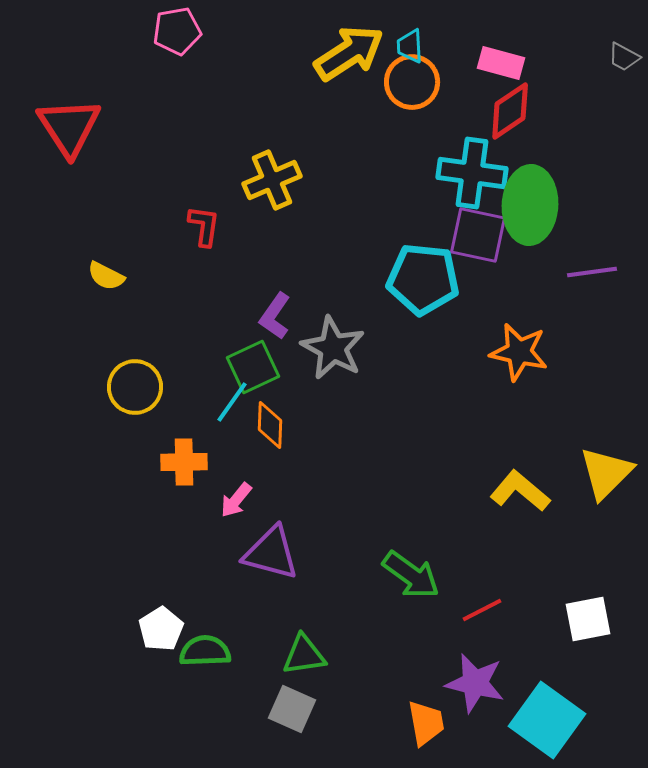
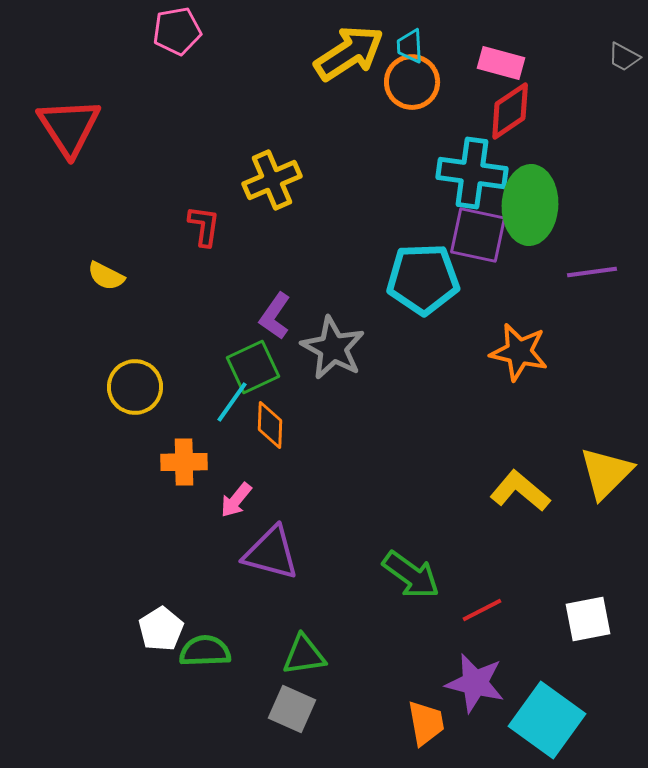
cyan pentagon: rotated 8 degrees counterclockwise
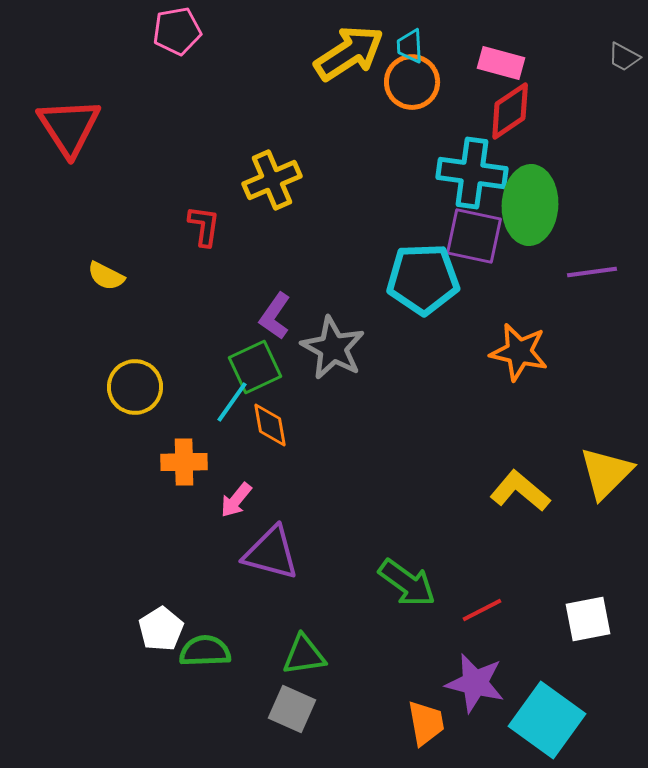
purple square: moved 4 px left, 1 px down
green square: moved 2 px right
orange diamond: rotated 12 degrees counterclockwise
green arrow: moved 4 px left, 8 px down
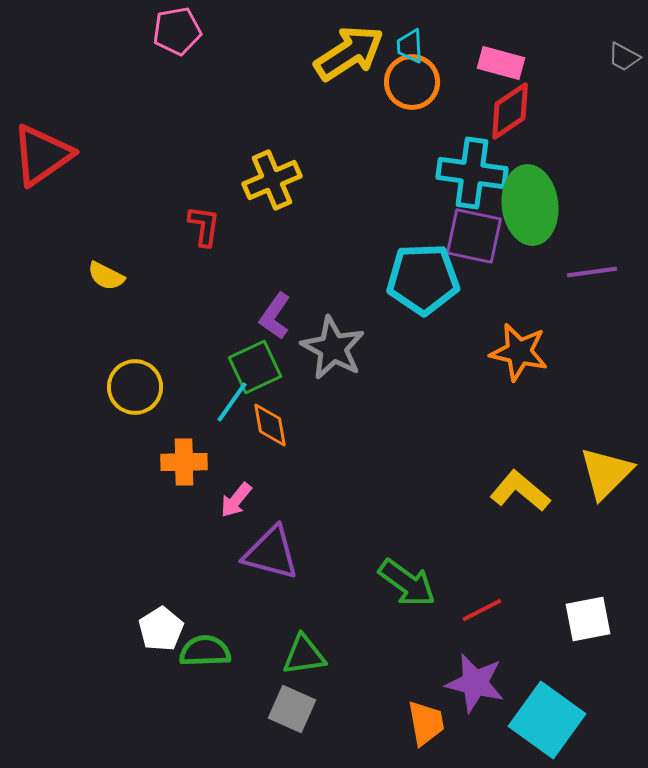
red triangle: moved 27 px left, 28 px down; rotated 28 degrees clockwise
green ellipse: rotated 10 degrees counterclockwise
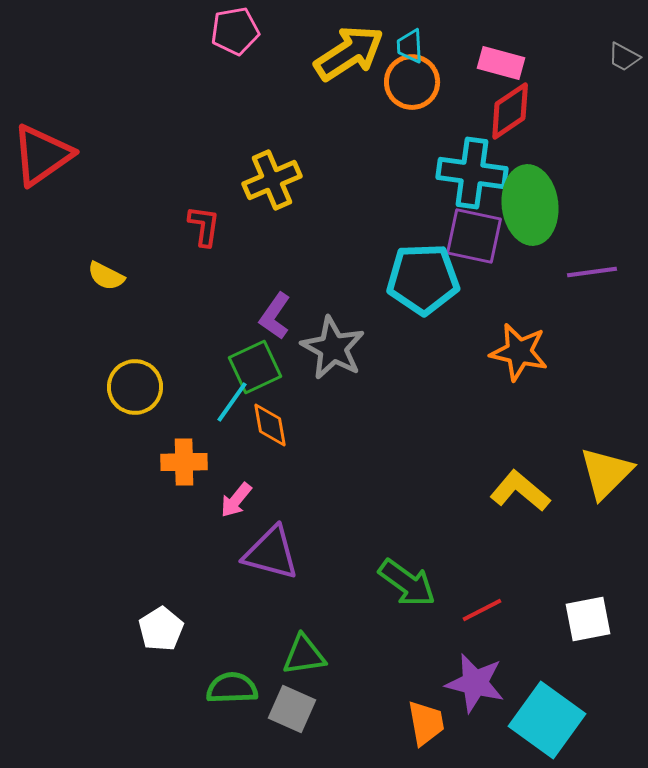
pink pentagon: moved 58 px right
green semicircle: moved 27 px right, 37 px down
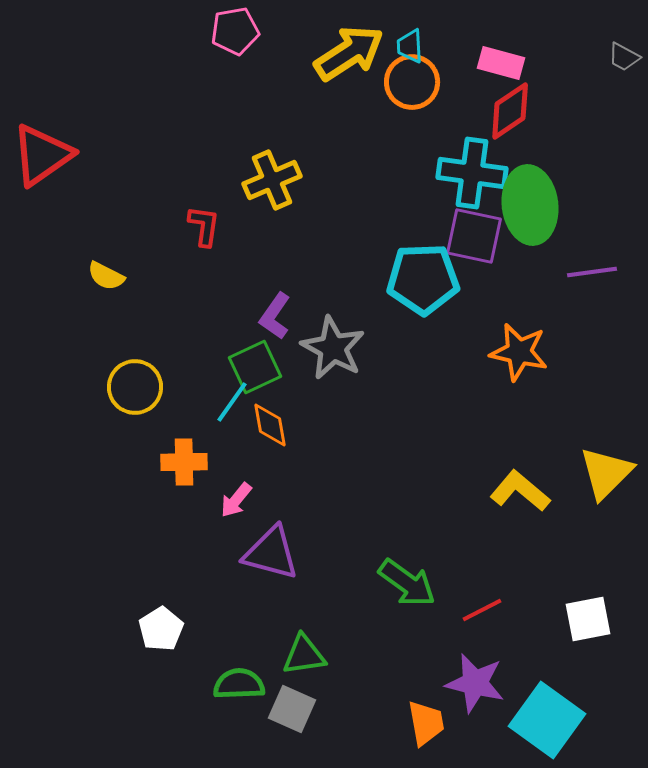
green semicircle: moved 7 px right, 4 px up
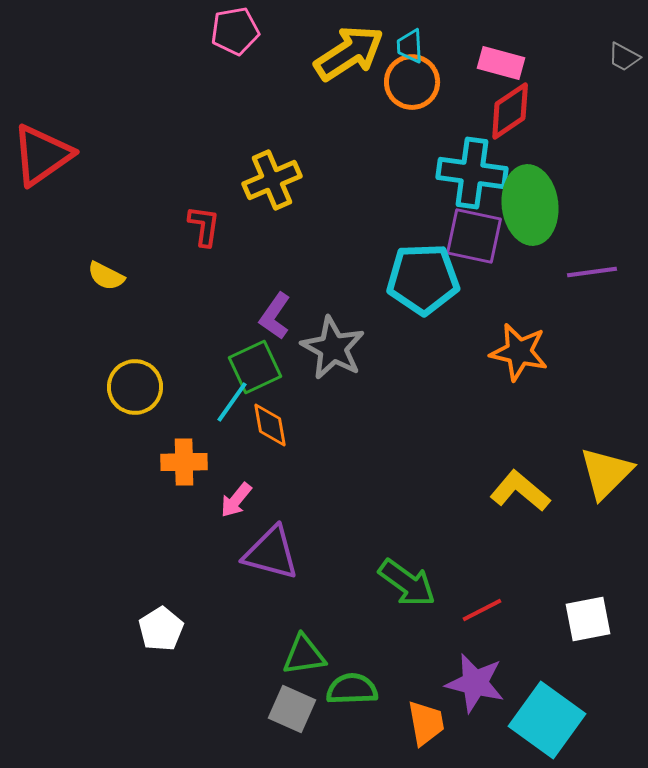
green semicircle: moved 113 px right, 5 px down
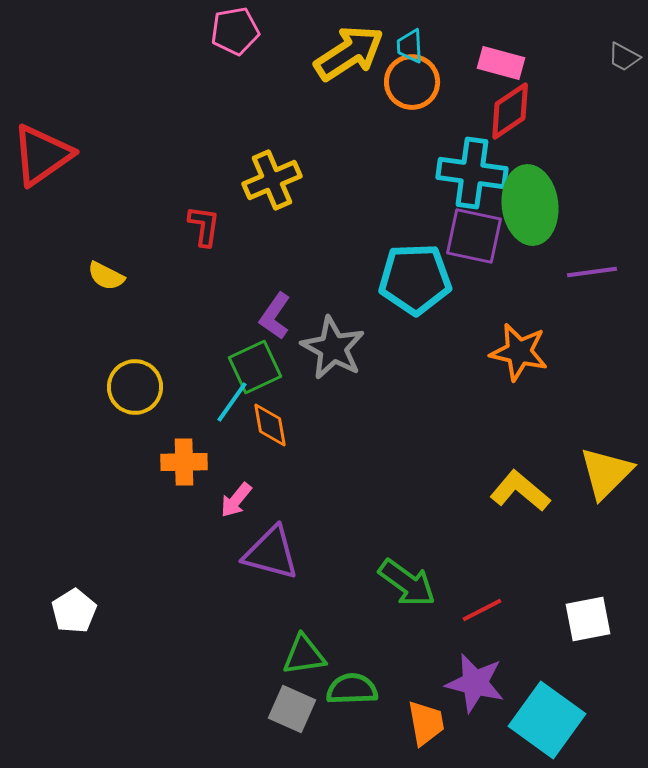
cyan pentagon: moved 8 px left
white pentagon: moved 87 px left, 18 px up
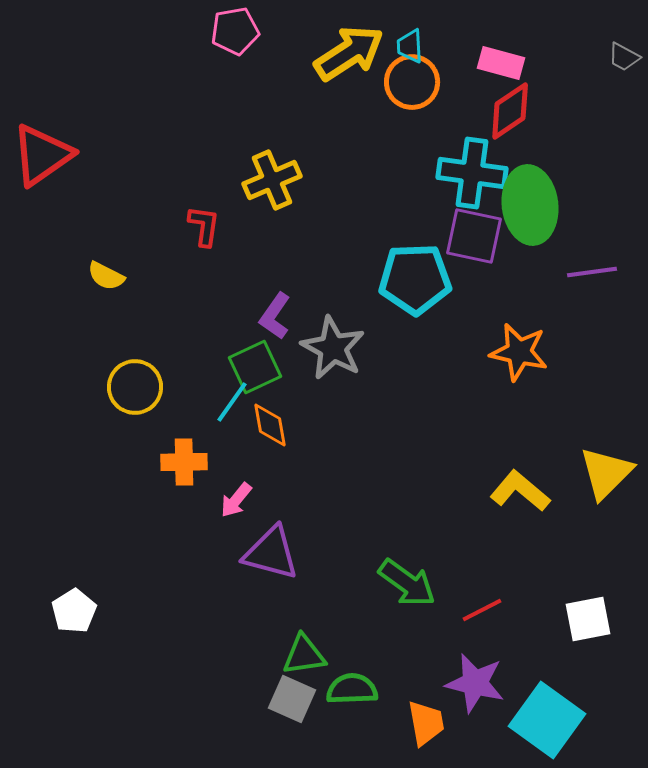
gray square: moved 10 px up
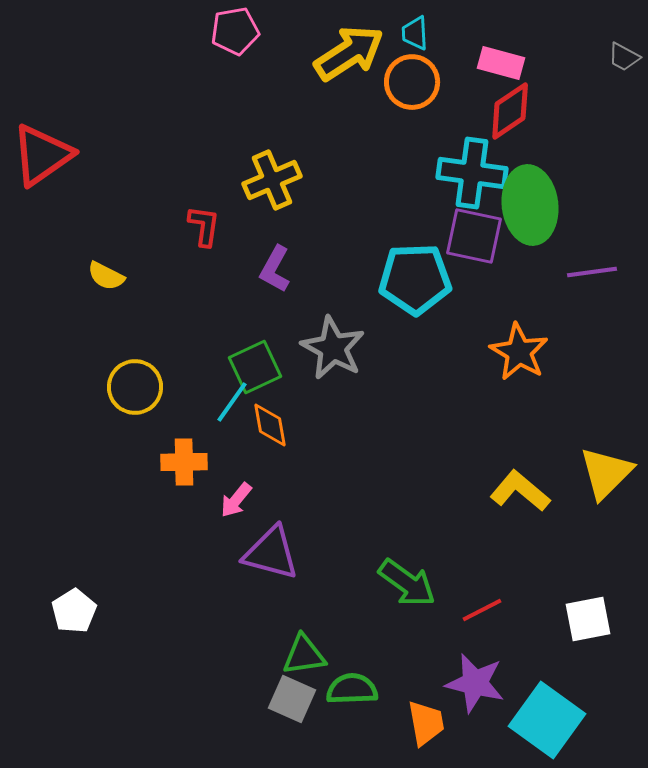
cyan trapezoid: moved 5 px right, 13 px up
purple L-shape: moved 47 px up; rotated 6 degrees counterclockwise
orange star: rotated 18 degrees clockwise
